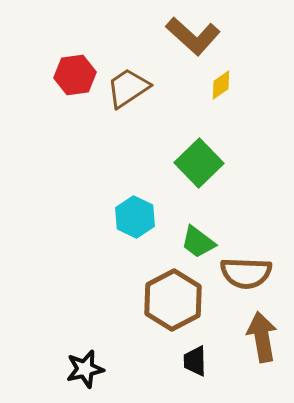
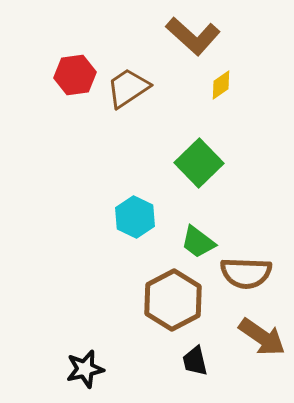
brown arrow: rotated 135 degrees clockwise
black trapezoid: rotated 12 degrees counterclockwise
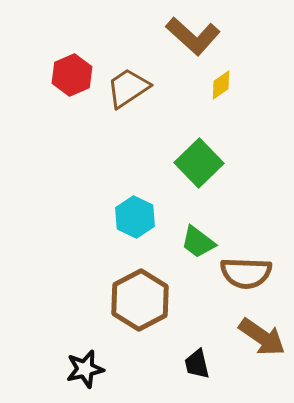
red hexagon: moved 3 px left; rotated 15 degrees counterclockwise
brown hexagon: moved 33 px left
black trapezoid: moved 2 px right, 3 px down
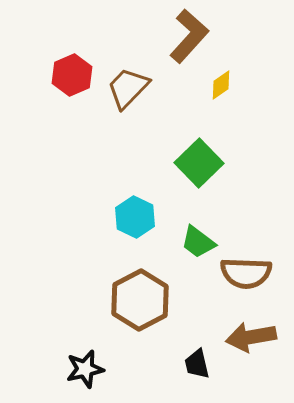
brown L-shape: moved 4 px left; rotated 90 degrees counterclockwise
brown trapezoid: rotated 12 degrees counterclockwise
brown arrow: moved 11 px left; rotated 135 degrees clockwise
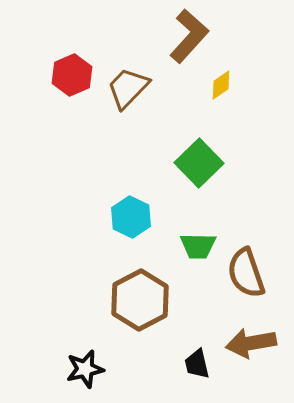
cyan hexagon: moved 4 px left
green trapezoid: moved 4 px down; rotated 36 degrees counterclockwise
brown semicircle: rotated 69 degrees clockwise
brown arrow: moved 6 px down
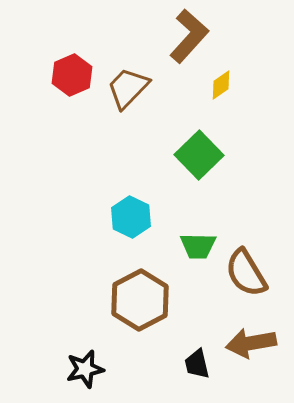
green square: moved 8 px up
brown semicircle: rotated 12 degrees counterclockwise
